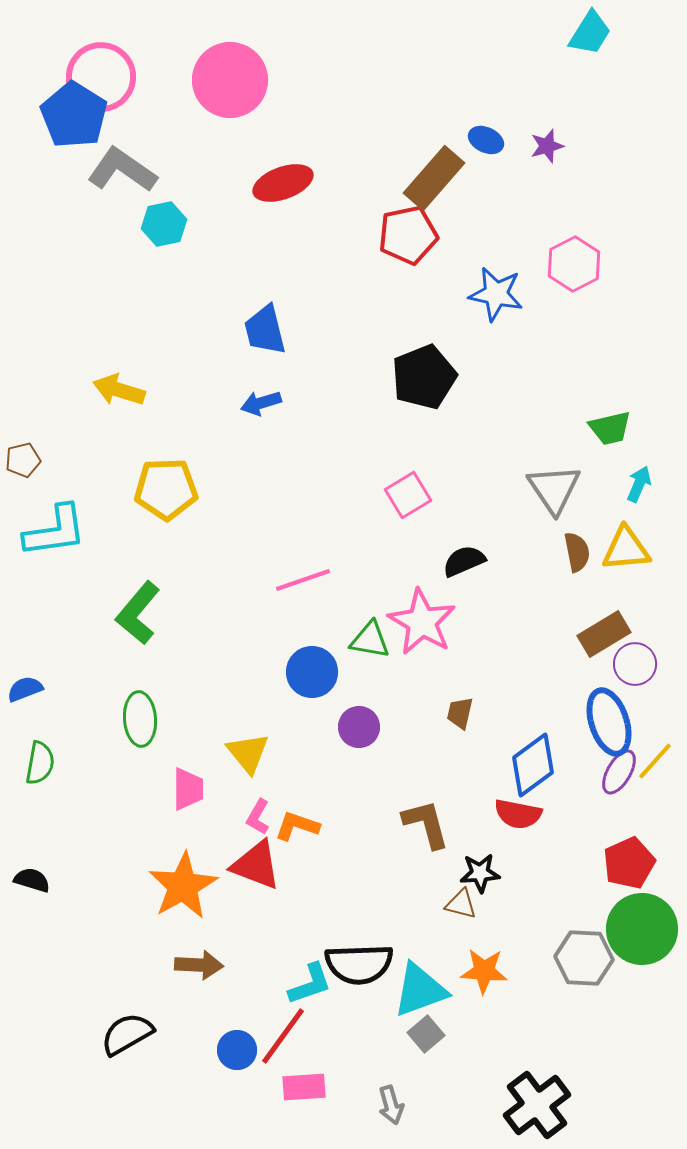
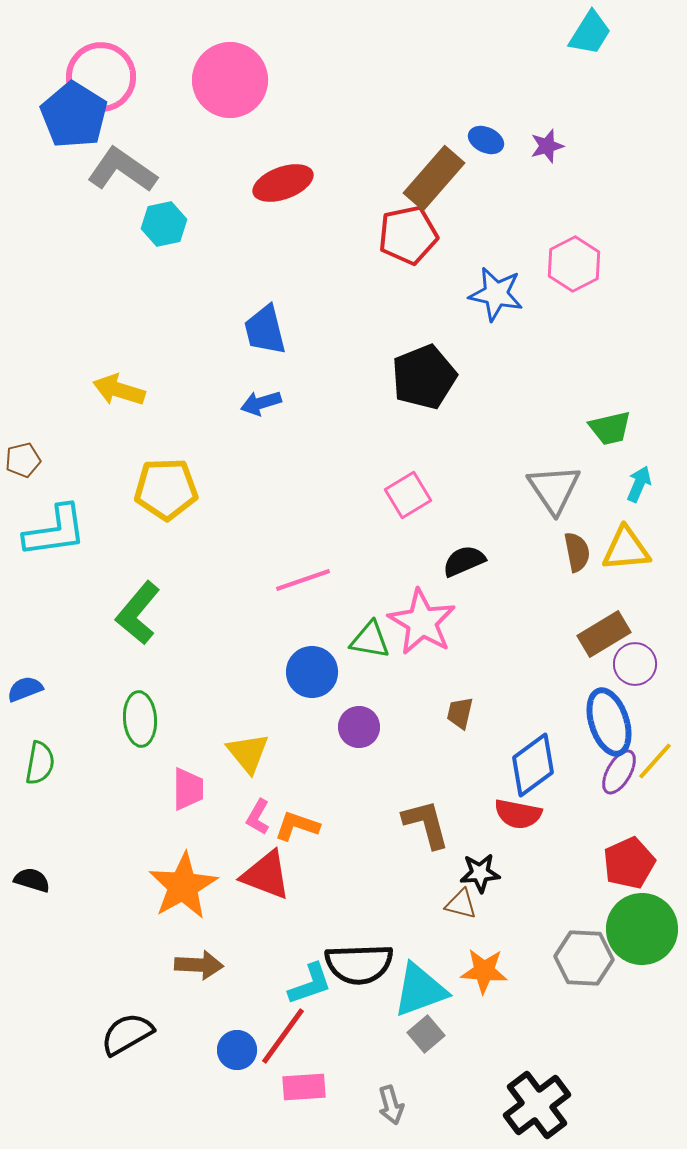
red triangle at (256, 865): moved 10 px right, 10 px down
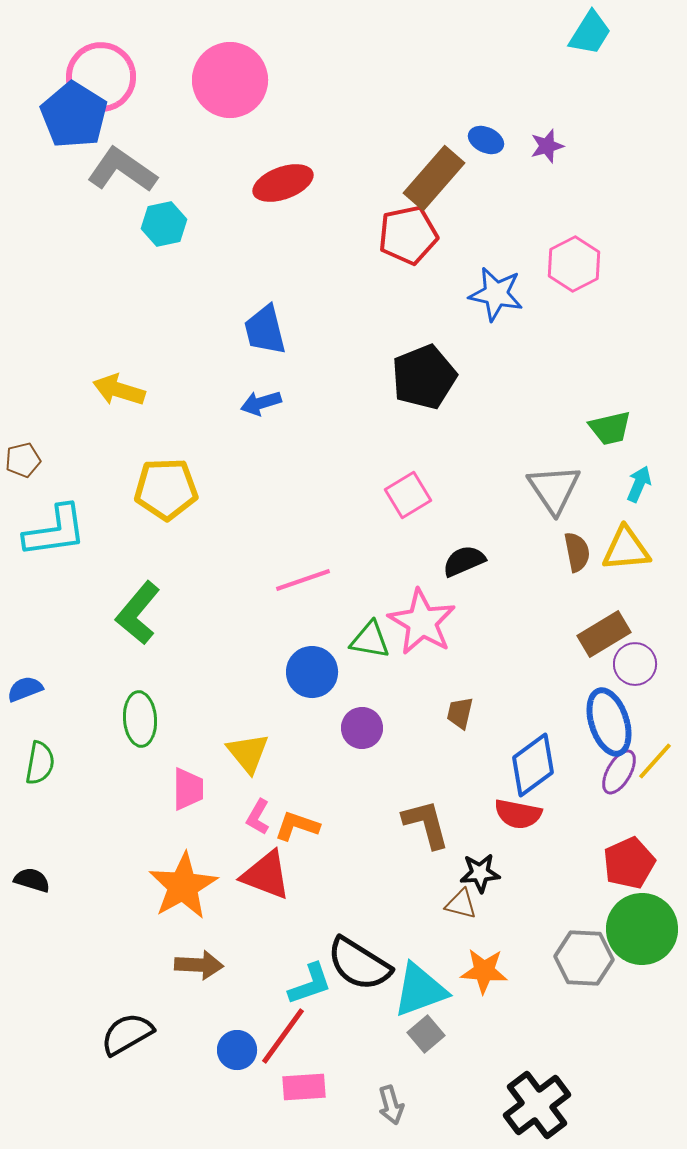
purple circle at (359, 727): moved 3 px right, 1 px down
black semicircle at (359, 964): rotated 34 degrees clockwise
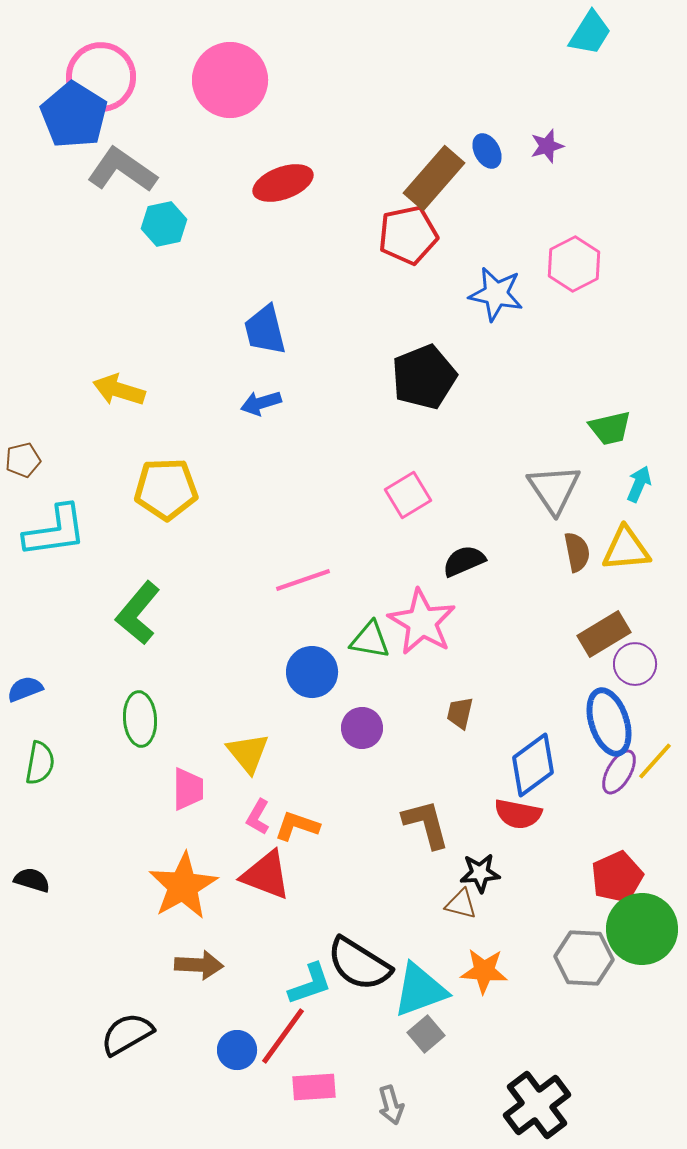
blue ellipse at (486, 140): moved 1 px right, 11 px down; rotated 36 degrees clockwise
red pentagon at (629, 863): moved 12 px left, 14 px down
pink rectangle at (304, 1087): moved 10 px right
